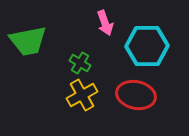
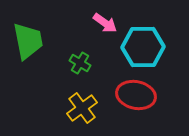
pink arrow: rotated 35 degrees counterclockwise
green trapezoid: rotated 90 degrees counterclockwise
cyan hexagon: moved 4 px left, 1 px down
yellow cross: moved 13 px down; rotated 8 degrees counterclockwise
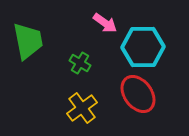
red ellipse: moved 2 px right, 1 px up; rotated 42 degrees clockwise
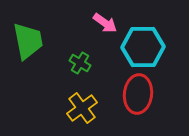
red ellipse: rotated 42 degrees clockwise
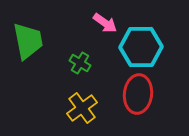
cyan hexagon: moved 2 px left
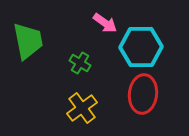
red ellipse: moved 5 px right
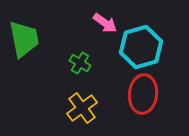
green trapezoid: moved 4 px left, 2 px up
cyan hexagon: rotated 15 degrees counterclockwise
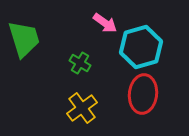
green trapezoid: rotated 6 degrees counterclockwise
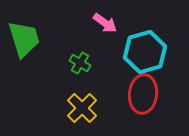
cyan hexagon: moved 4 px right, 5 px down
yellow cross: rotated 8 degrees counterclockwise
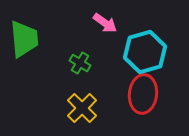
green trapezoid: rotated 12 degrees clockwise
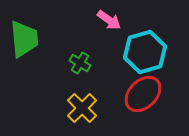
pink arrow: moved 4 px right, 3 px up
red ellipse: rotated 39 degrees clockwise
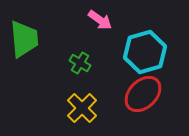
pink arrow: moved 9 px left
